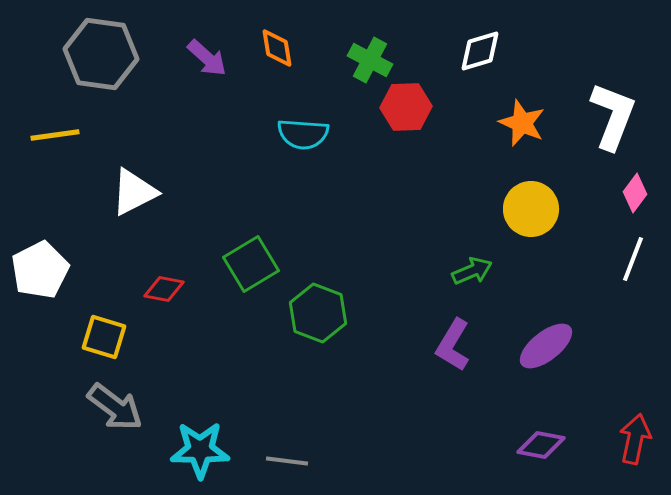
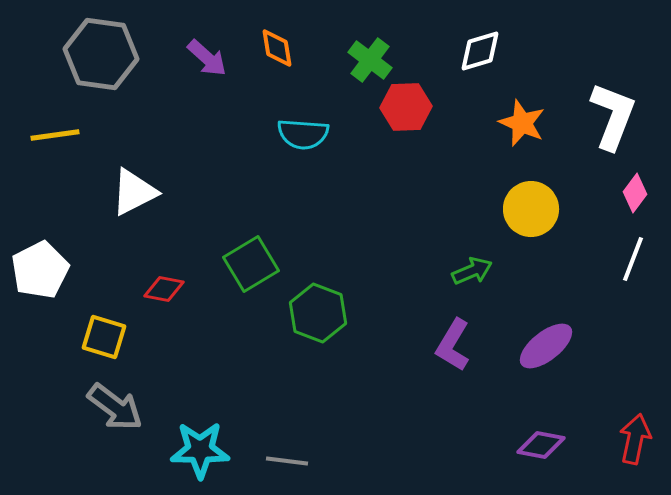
green cross: rotated 9 degrees clockwise
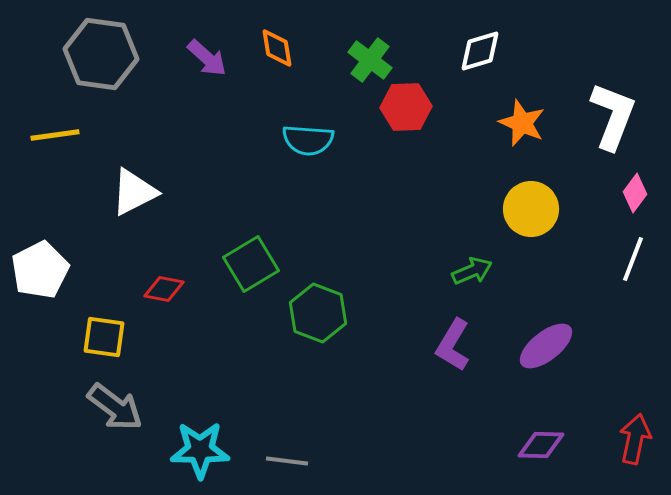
cyan semicircle: moved 5 px right, 6 px down
yellow square: rotated 9 degrees counterclockwise
purple diamond: rotated 9 degrees counterclockwise
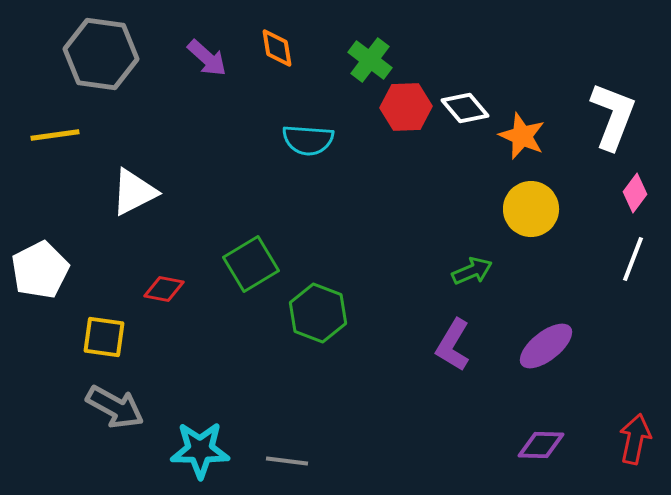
white diamond: moved 15 px left, 57 px down; rotated 66 degrees clockwise
orange star: moved 13 px down
gray arrow: rotated 8 degrees counterclockwise
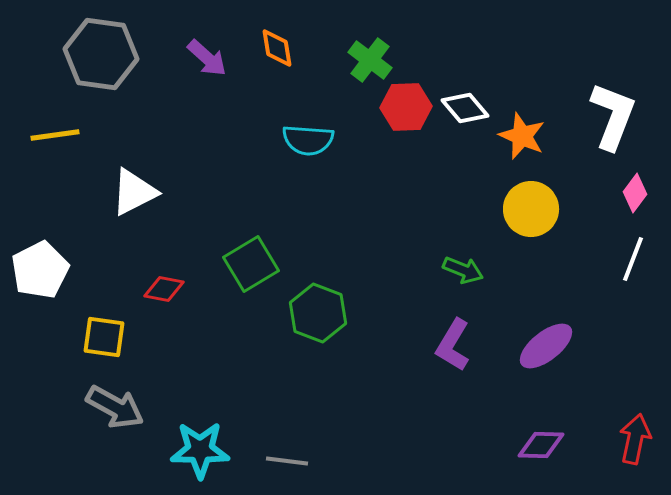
green arrow: moved 9 px left, 1 px up; rotated 45 degrees clockwise
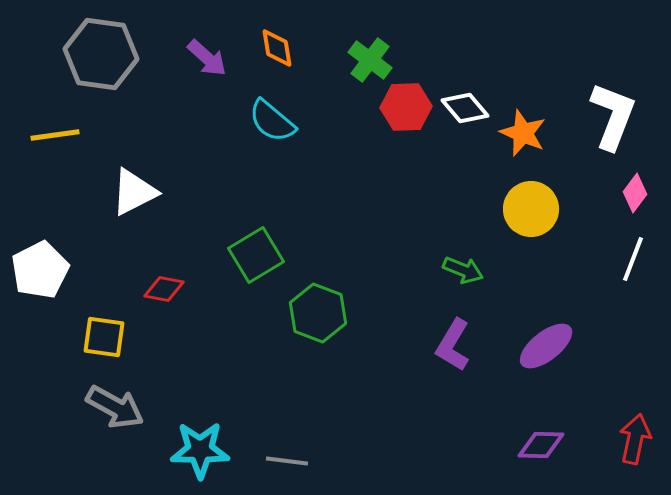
orange star: moved 1 px right, 3 px up
cyan semicircle: moved 36 px left, 19 px up; rotated 36 degrees clockwise
green square: moved 5 px right, 9 px up
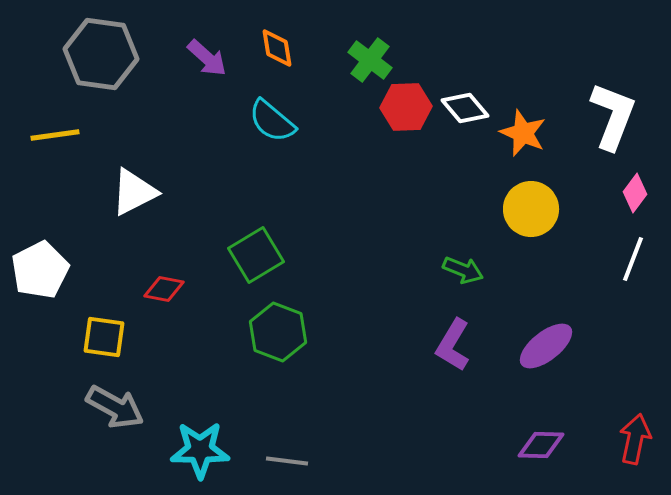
green hexagon: moved 40 px left, 19 px down
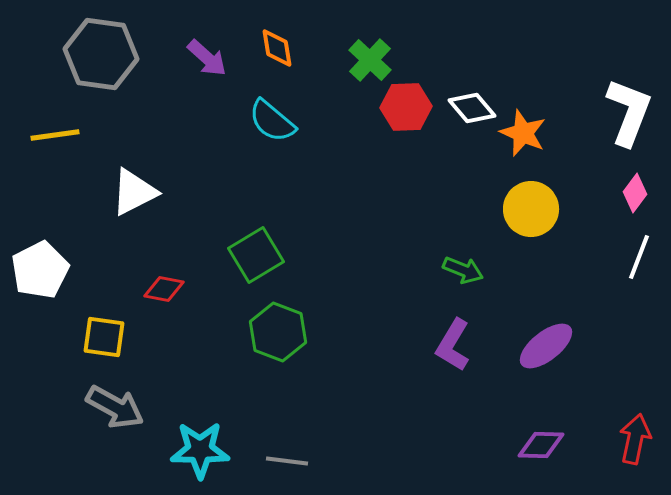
green cross: rotated 6 degrees clockwise
white diamond: moved 7 px right
white L-shape: moved 16 px right, 4 px up
white line: moved 6 px right, 2 px up
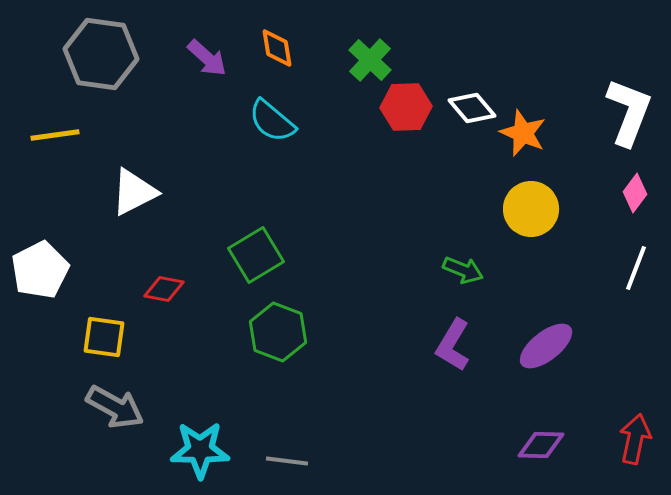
white line: moved 3 px left, 11 px down
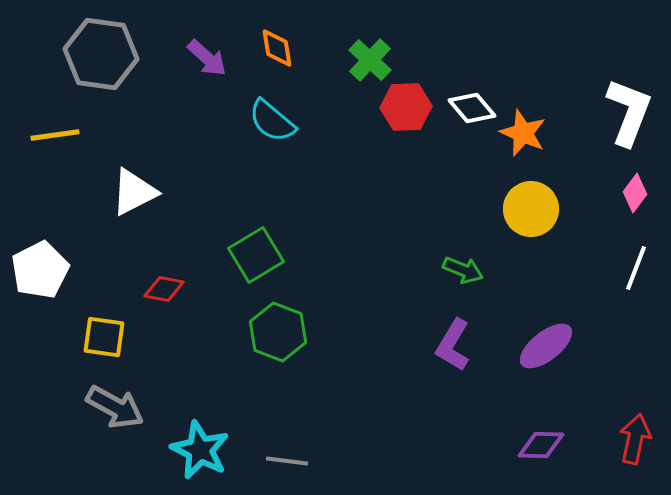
cyan star: rotated 26 degrees clockwise
